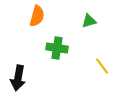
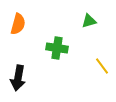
orange semicircle: moved 19 px left, 8 px down
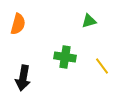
green cross: moved 8 px right, 9 px down
black arrow: moved 5 px right
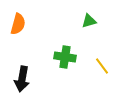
black arrow: moved 1 px left, 1 px down
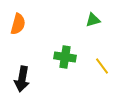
green triangle: moved 4 px right, 1 px up
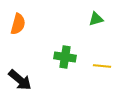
green triangle: moved 3 px right, 1 px up
yellow line: rotated 48 degrees counterclockwise
black arrow: moved 2 px left, 1 px down; rotated 60 degrees counterclockwise
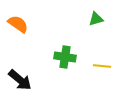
orange semicircle: rotated 70 degrees counterclockwise
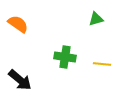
yellow line: moved 2 px up
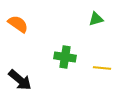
yellow line: moved 4 px down
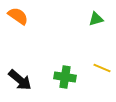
orange semicircle: moved 8 px up
green cross: moved 20 px down
yellow line: rotated 18 degrees clockwise
